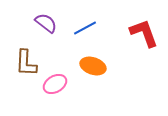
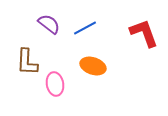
purple semicircle: moved 3 px right, 1 px down
brown L-shape: moved 1 px right, 1 px up
pink ellipse: rotated 70 degrees counterclockwise
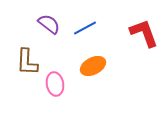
orange ellipse: rotated 45 degrees counterclockwise
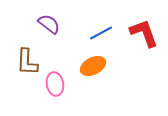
blue line: moved 16 px right, 5 px down
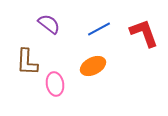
blue line: moved 2 px left, 4 px up
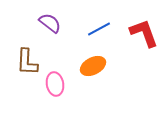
purple semicircle: moved 1 px right, 1 px up
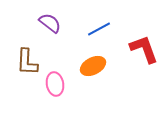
red L-shape: moved 16 px down
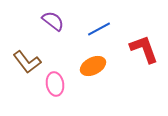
purple semicircle: moved 3 px right, 2 px up
brown L-shape: rotated 40 degrees counterclockwise
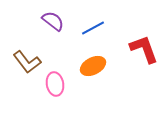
blue line: moved 6 px left, 1 px up
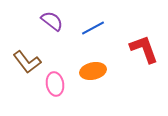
purple semicircle: moved 1 px left
orange ellipse: moved 5 px down; rotated 15 degrees clockwise
